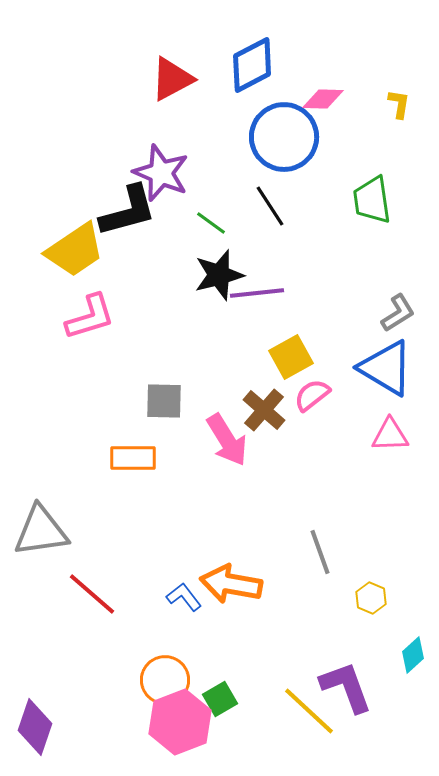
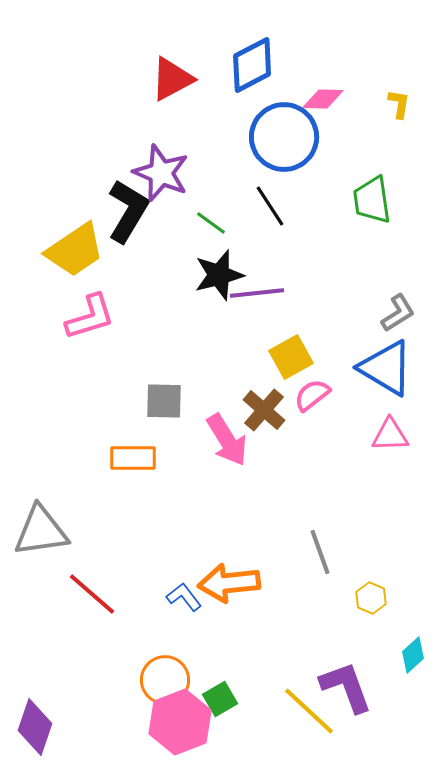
black L-shape: rotated 44 degrees counterclockwise
orange arrow: moved 2 px left, 1 px up; rotated 16 degrees counterclockwise
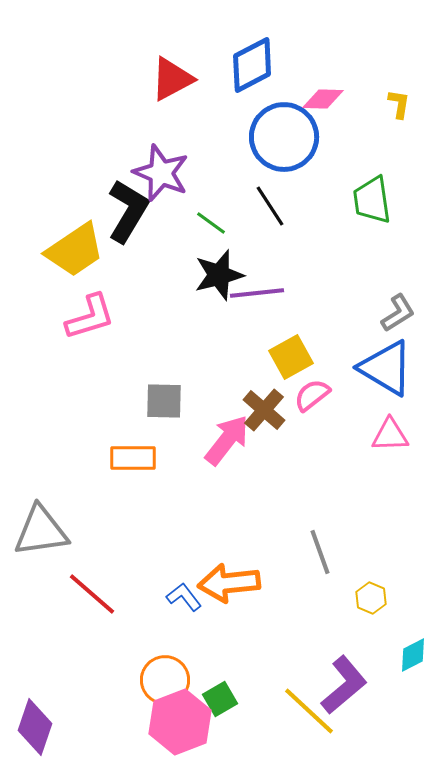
pink arrow: rotated 110 degrees counterclockwise
cyan diamond: rotated 15 degrees clockwise
purple L-shape: moved 2 px left, 2 px up; rotated 70 degrees clockwise
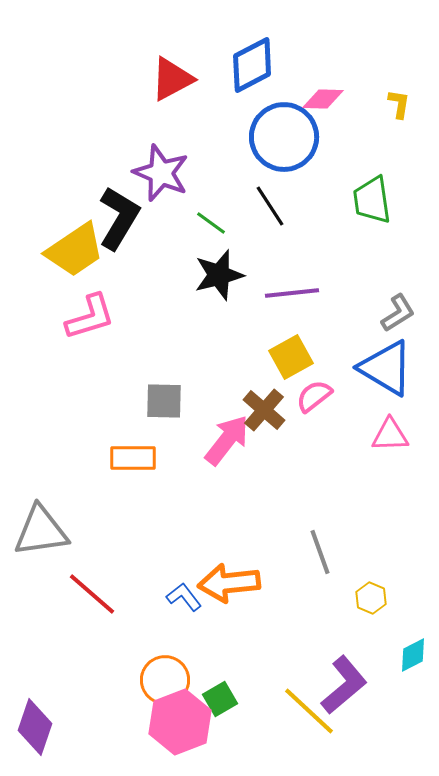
black L-shape: moved 9 px left, 7 px down
purple line: moved 35 px right
pink semicircle: moved 2 px right, 1 px down
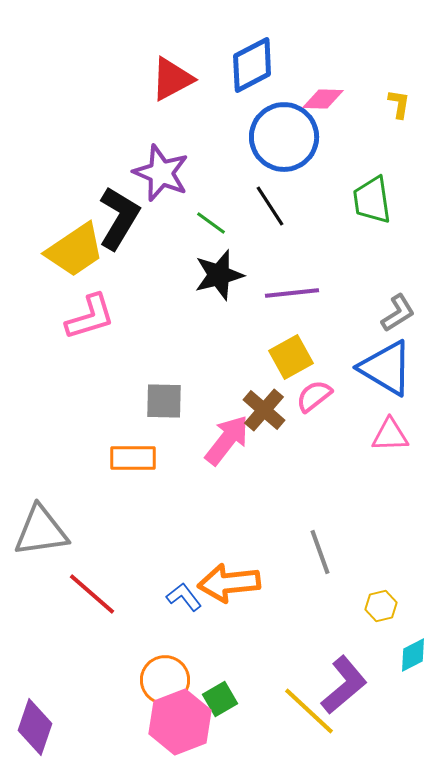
yellow hexagon: moved 10 px right, 8 px down; rotated 24 degrees clockwise
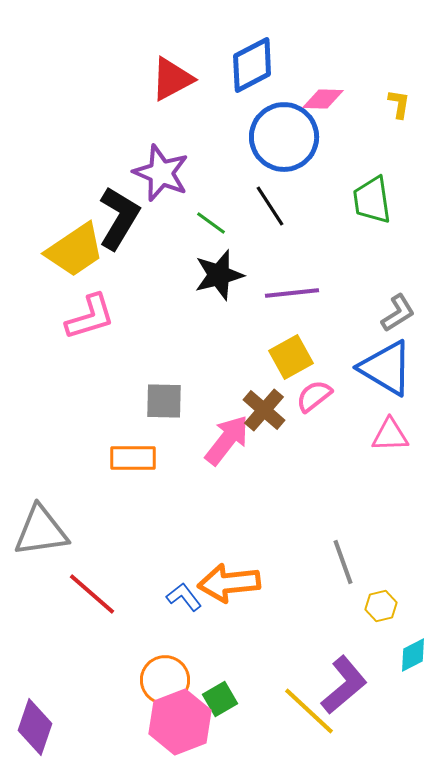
gray line: moved 23 px right, 10 px down
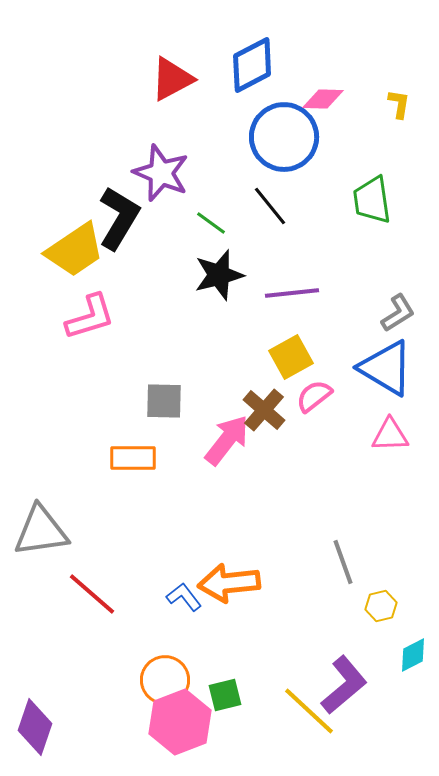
black line: rotated 6 degrees counterclockwise
green square: moved 5 px right, 4 px up; rotated 16 degrees clockwise
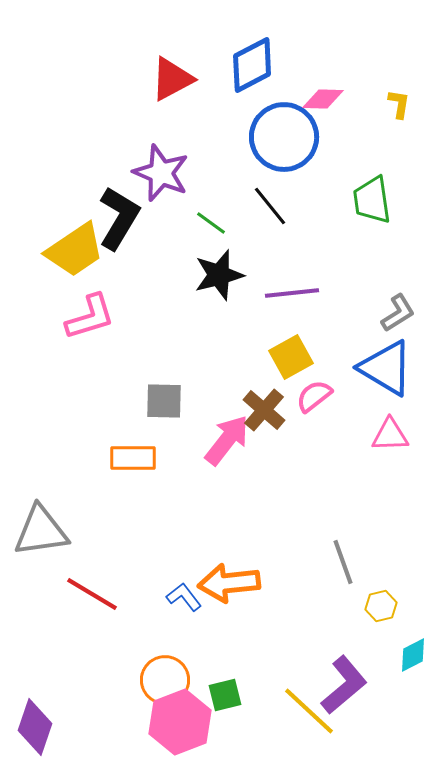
red line: rotated 10 degrees counterclockwise
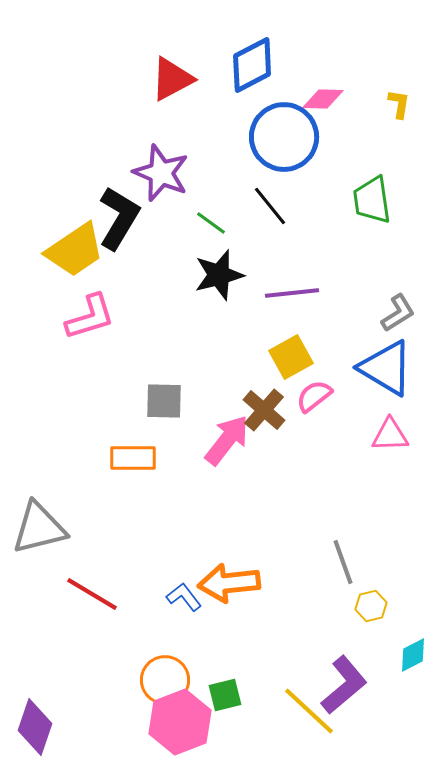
gray triangle: moved 2 px left, 3 px up; rotated 6 degrees counterclockwise
yellow hexagon: moved 10 px left
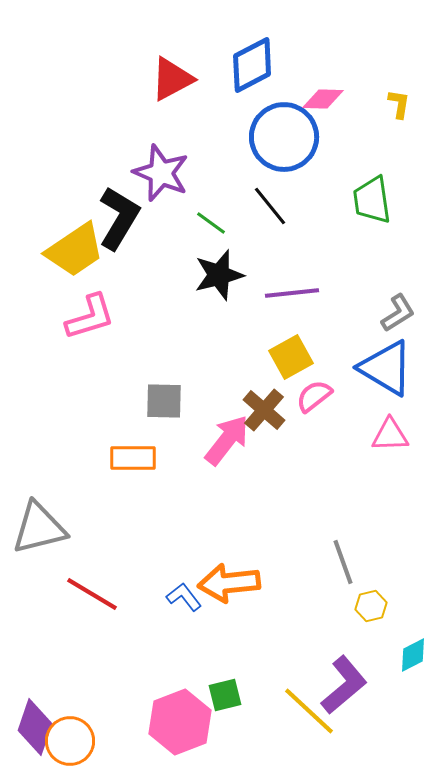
orange circle: moved 95 px left, 61 px down
